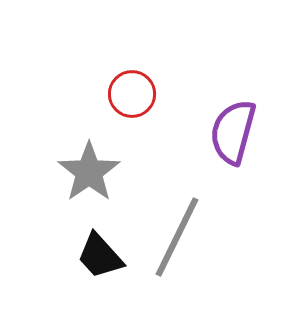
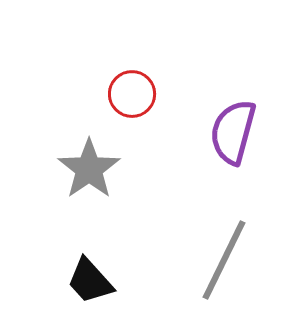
gray star: moved 3 px up
gray line: moved 47 px right, 23 px down
black trapezoid: moved 10 px left, 25 px down
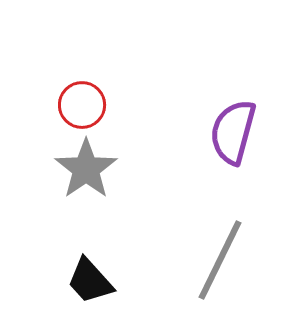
red circle: moved 50 px left, 11 px down
gray star: moved 3 px left
gray line: moved 4 px left
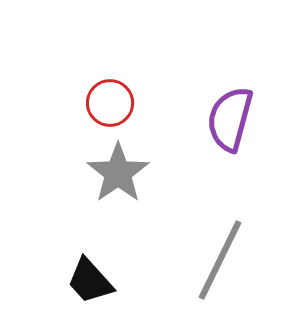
red circle: moved 28 px right, 2 px up
purple semicircle: moved 3 px left, 13 px up
gray star: moved 32 px right, 4 px down
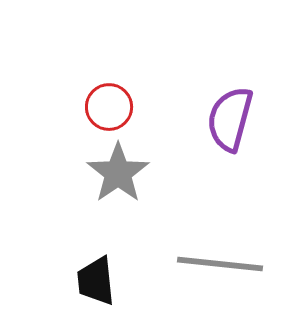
red circle: moved 1 px left, 4 px down
gray line: moved 4 px down; rotated 70 degrees clockwise
black trapezoid: moved 6 px right; rotated 36 degrees clockwise
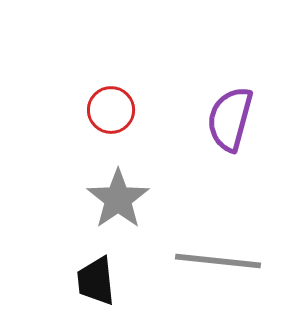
red circle: moved 2 px right, 3 px down
gray star: moved 26 px down
gray line: moved 2 px left, 3 px up
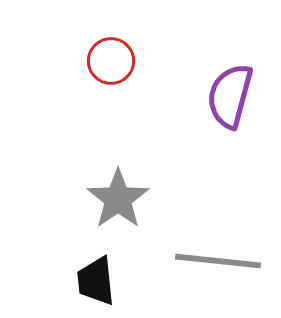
red circle: moved 49 px up
purple semicircle: moved 23 px up
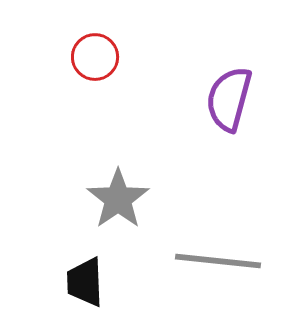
red circle: moved 16 px left, 4 px up
purple semicircle: moved 1 px left, 3 px down
black trapezoid: moved 11 px left, 1 px down; rotated 4 degrees clockwise
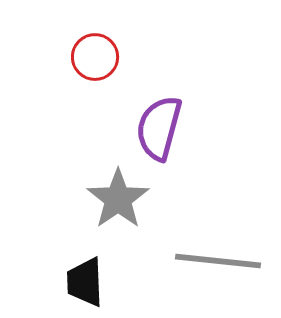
purple semicircle: moved 70 px left, 29 px down
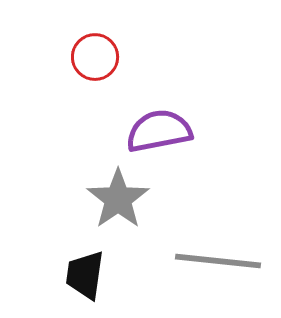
purple semicircle: moved 3 px down; rotated 64 degrees clockwise
black trapezoid: moved 7 px up; rotated 10 degrees clockwise
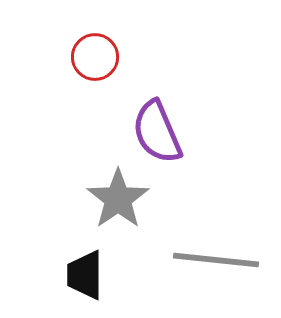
purple semicircle: moved 2 px left, 1 px down; rotated 102 degrees counterclockwise
gray line: moved 2 px left, 1 px up
black trapezoid: rotated 8 degrees counterclockwise
